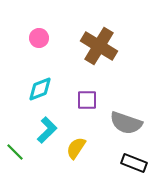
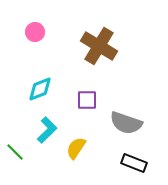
pink circle: moved 4 px left, 6 px up
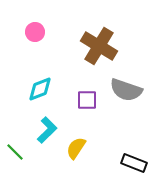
gray semicircle: moved 33 px up
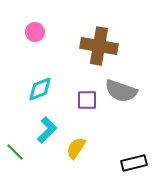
brown cross: rotated 21 degrees counterclockwise
gray semicircle: moved 5 px left, 1 px down
black rectangle: rotated 35 degrees counterclockwise
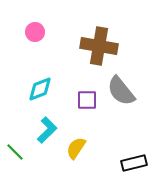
gray semicircle: rotated 32 degrees clockwise
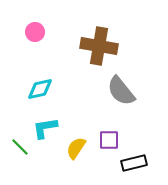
cyan diamond: rotated 8 degrees clockwise
purple square: moved 22 px right, 40 px down
cyan L-shape: moved 2 px left, 2 px up; rotated 144 degrees counterclockwise
green line: moved 5 px right, 5 px up
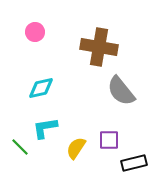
brown cross: moved 1 px down
cyan diamond: moved 1 px right, 1 px up
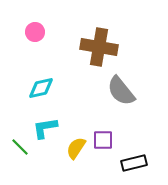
purple square: moved 6 px left
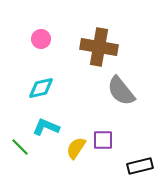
pink circle: moved 6 px right, 7 px down
cyan L-shape: moved 1 px right, 1 px up; rotated 32 degrees clockwise
black rectangle: moved 6 px right, 3 px down
